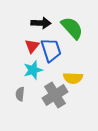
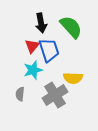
black arrow: rotated 78 degrees clockwise
green semicircle: moved 1 px left, 1 px up
blue trapezoid: moved 2 px left
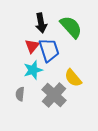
yellow semicircle: rotated 48 degrees clockwise
gray cross: moved 1 px left; rotated 15 degrees counterclockwise
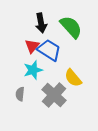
blue trapezoid: rotated 40 degrees counterclockwise
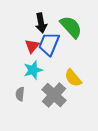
blue trapezoid: moved 6 px up; rotated 100 degrees counterclockwise
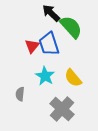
black arrow: moved 10 px right, 10 px up; rotated 144 degrees clockwise
blue trapezoid: rotated 40 degrees counterclockwise
cyan star: moved 12 px right, 6 px down; rotated 24 degrees counterclockwise
gray cross: moved 8 px right, 14 px down
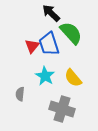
green semicircle: moved 6 px down
gray cross: rotated 25 degrees counterclockwise
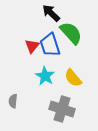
blue trapezoid: moved 1 px right, 1 px down
gray semicircle: moved 7 px left, 7 px down
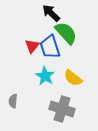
green semicircle: moved 5 px left
blue trapezoid: moved 2 px down
yellow semicircle: rotated 12 degrees counterclockwise
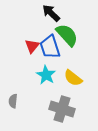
green semicircle: moved 1 px right, 2 px down
cyan star: moved 1 px right, 1 px up
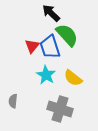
gray cross: moved 2 px left
